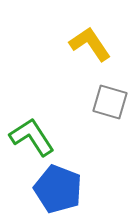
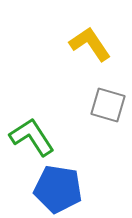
gray square: moved 2 px left, 3 px down
blue pentagon: rotated 12 degrees counterclockwise
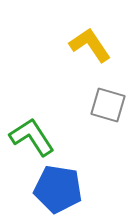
yellow L-shape: moved 1 px down
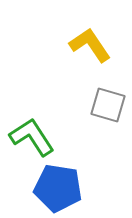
blue pentagon: moved 1 px up
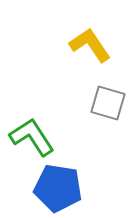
gray square: moved 2 px up
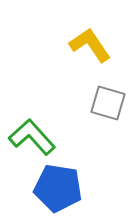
green L-shape: rotated 9 degrees counterclockwise
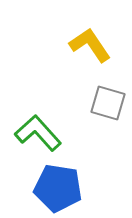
green L-shape: moved 6 px right, 4 px up
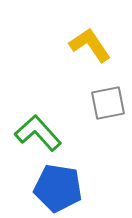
gray square: rotated 27 degrees counterclockwise
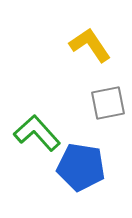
green L-shape: moved 1 px left
blue pentagon: moved 23 px right, 21 px up
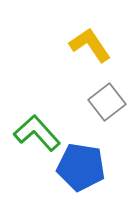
gray square: moved 1 px left, 1 px up; rotated 27 degrees counterclockwise
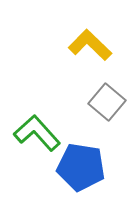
yellow L-shape: rotated 12 degrees counterclockwise
gray square: rotated 12 degrees counterclockwise
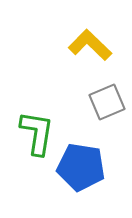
gray square: rotated 27 degrees clockwise
green L-shape: rotated 51 degrees clockwise
